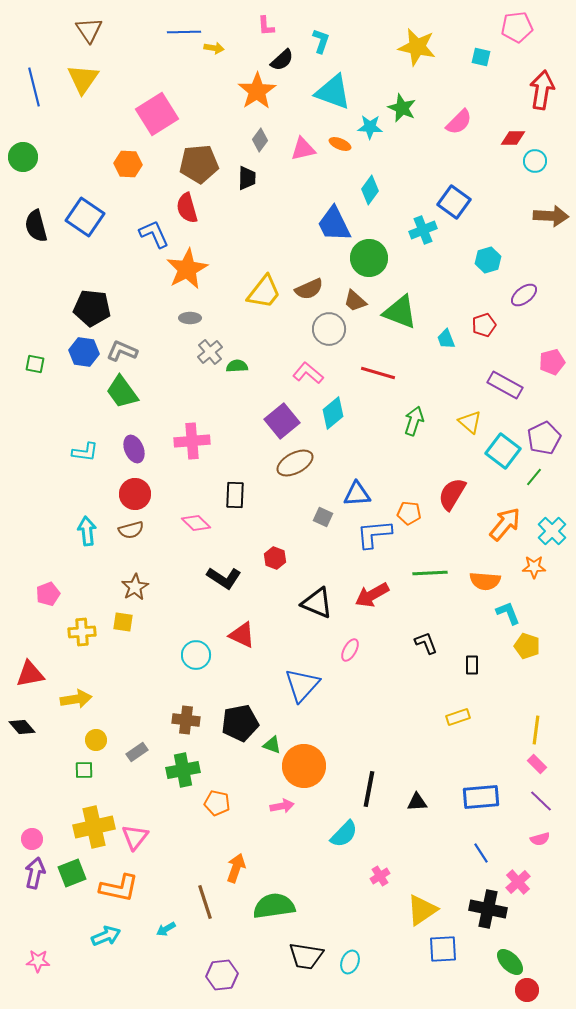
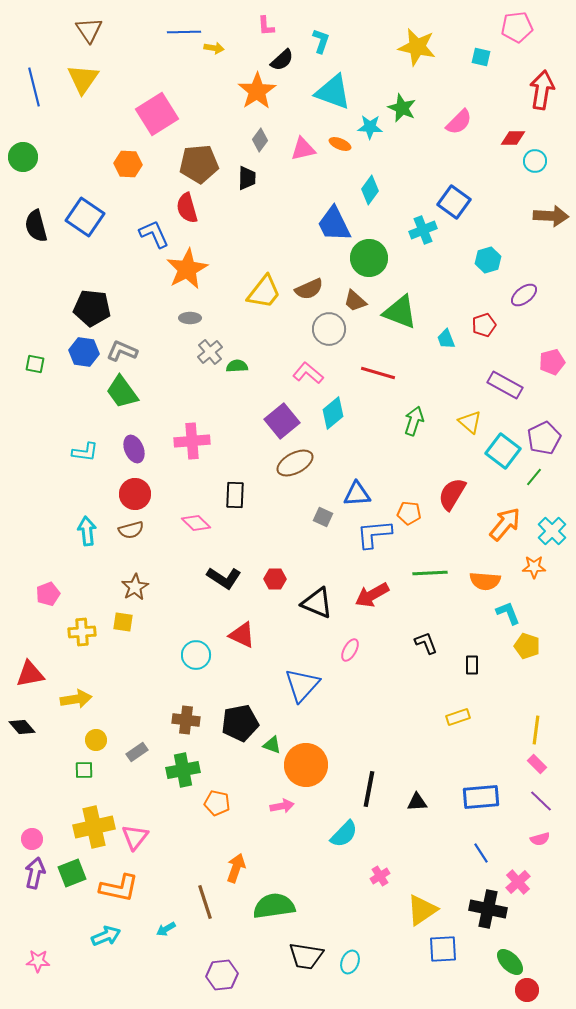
red hexagon at (275, 558): moved 21 px down; rotated 20 degrees counterclockwise
orange circle at (304, 766): moved 2 px right, 1 px up
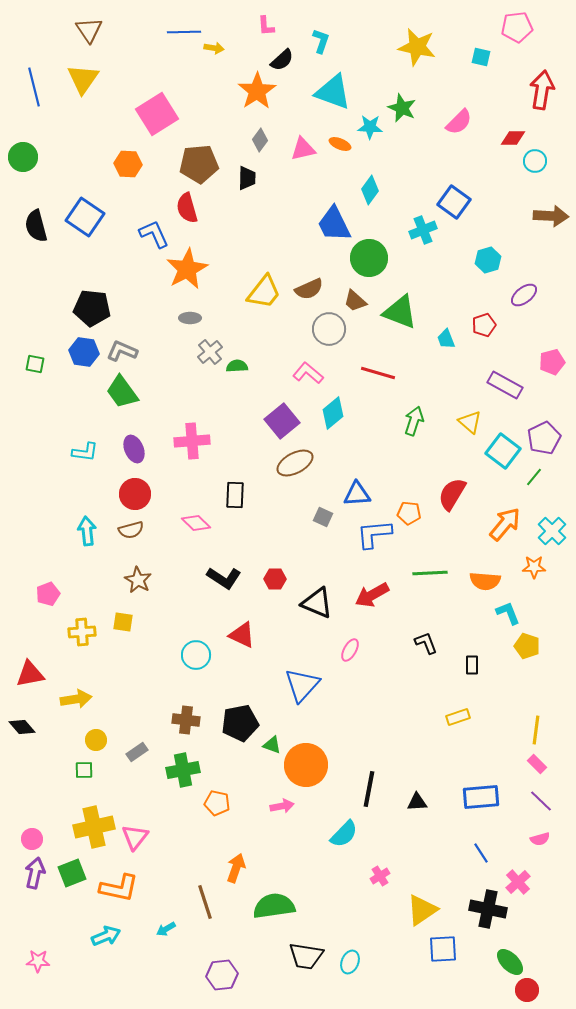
brown star at (135, 587): moved 3 px right, 7 px up; rotated 12 degrees counterclockwise
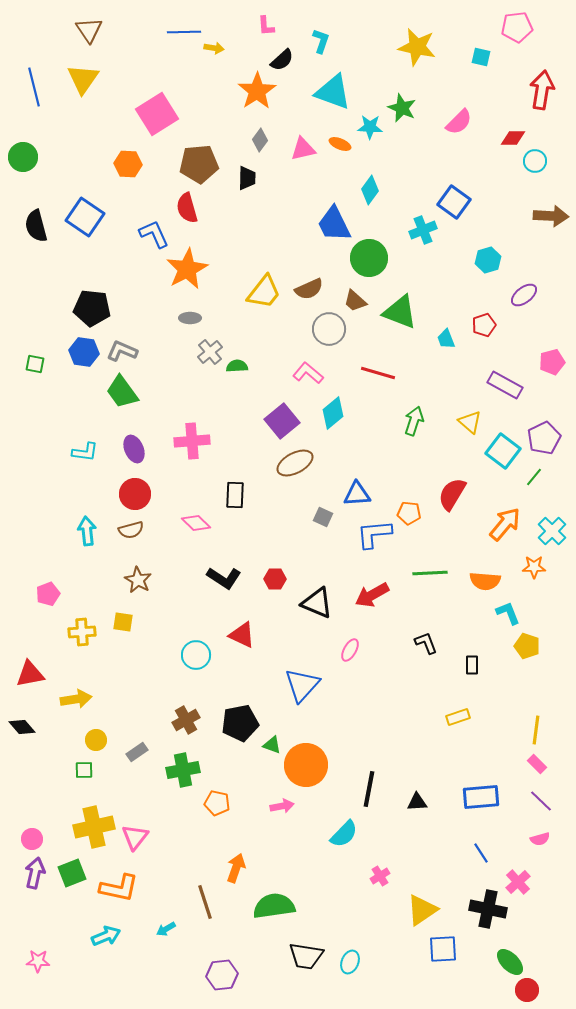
brown cross at (186, 720): rotated 36 degrees counterclockwise
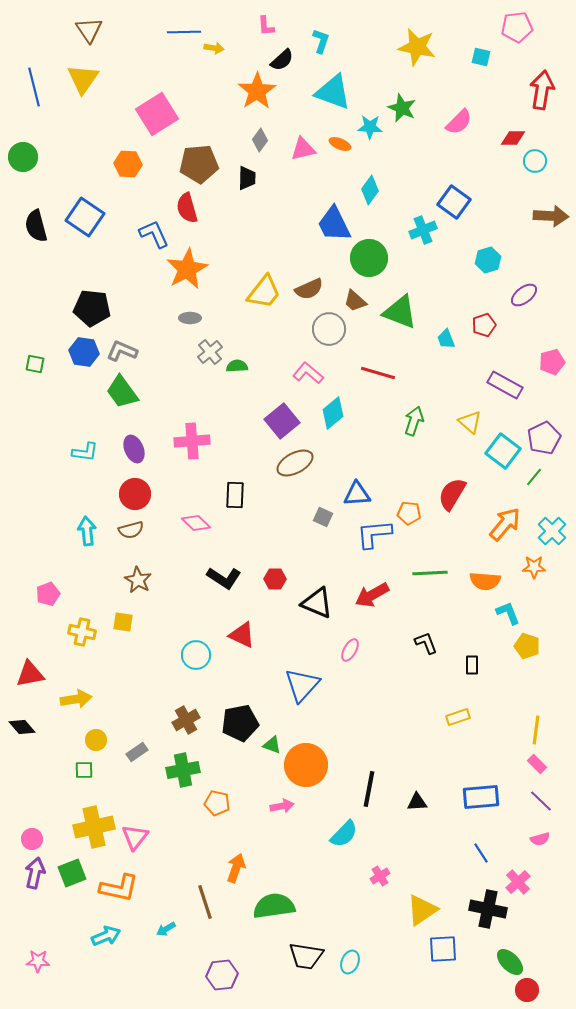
yellow cross at (82, 632): rotated 16 degrees clockwise
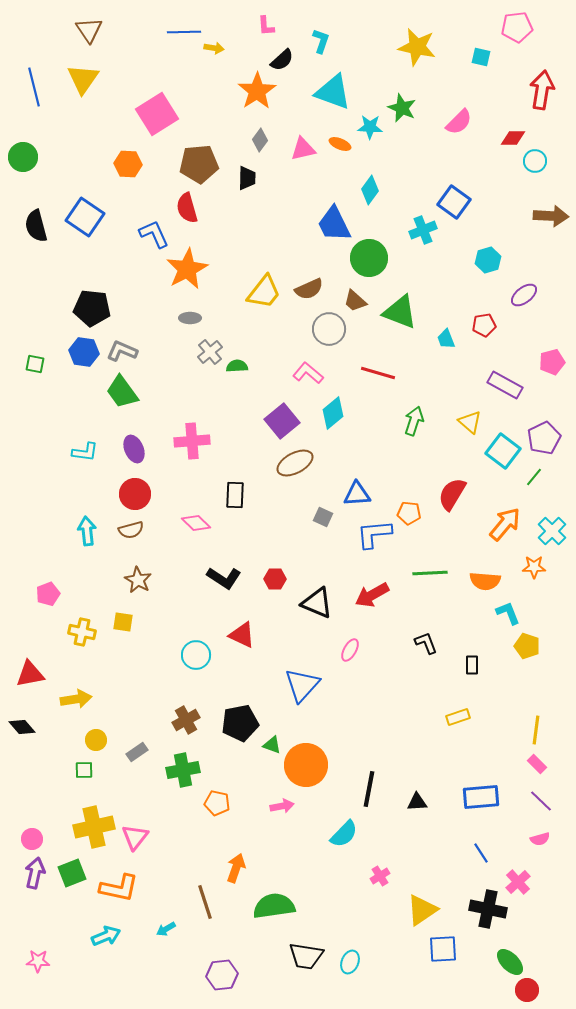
red pentagon at (484, 325): rotated 10 degrees clockwise
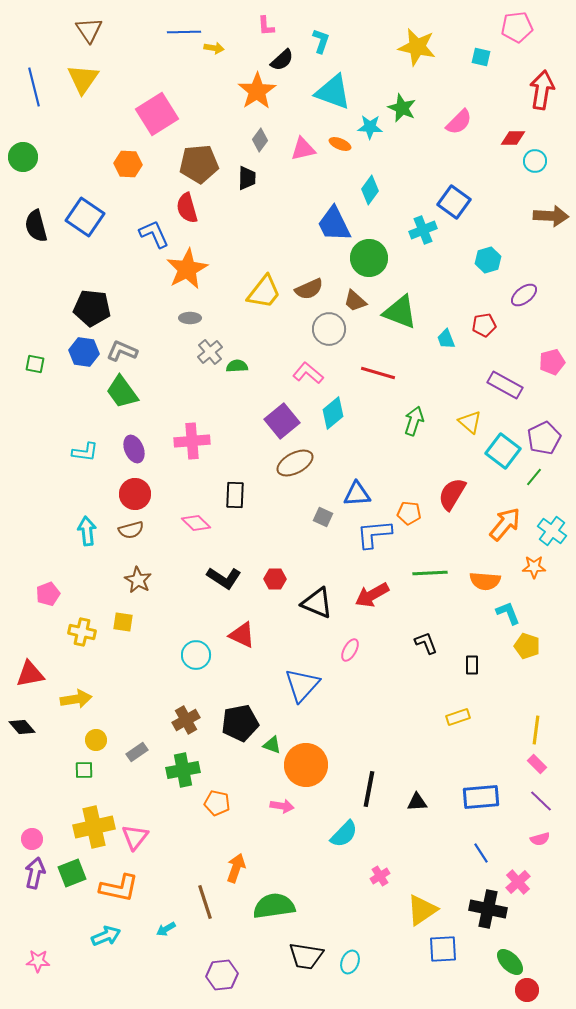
cyan cross at (552, 531): rotated 8 degrees counterclockwise
pink arrow at (282, 806): rotated 20 degrees clockwise
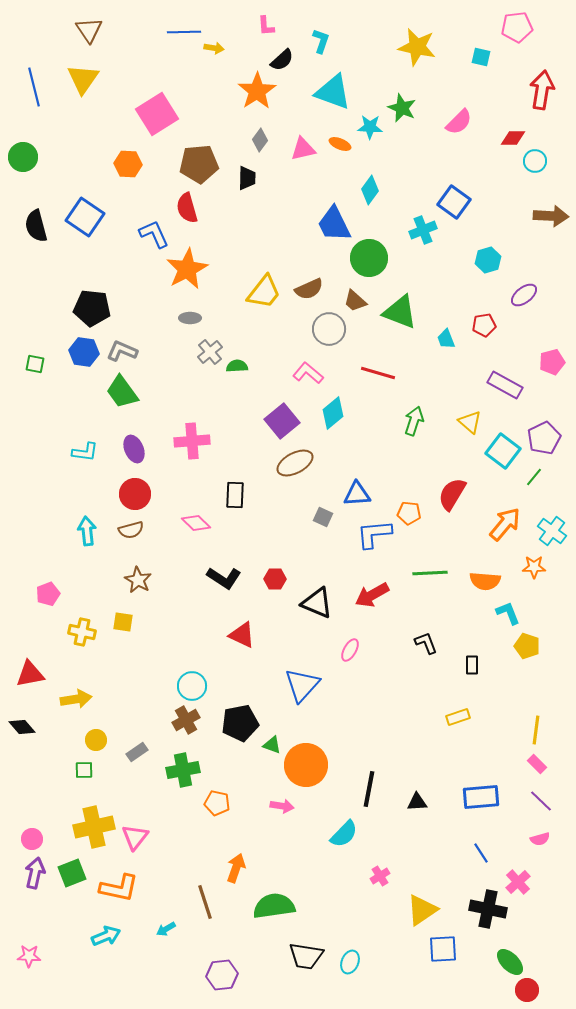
cyan circle at (196, 655): moved 4 px left, 31 px down
pink star at (38, 961): moved 9 px left, 5 px up
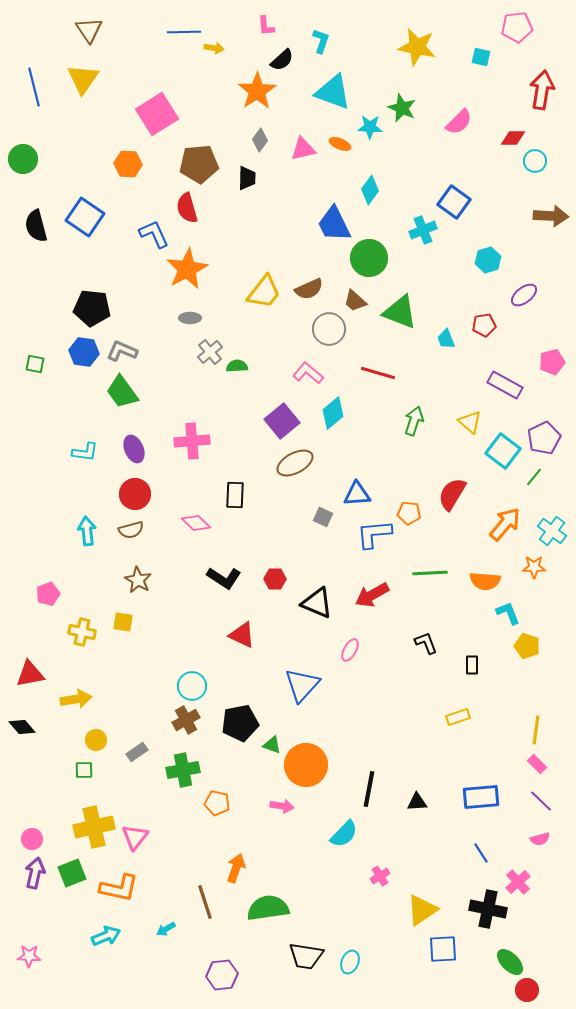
green circle at (23, 157): moved 2 px down
green semicircle at (274, 906): moved 6 px left, 2 px down
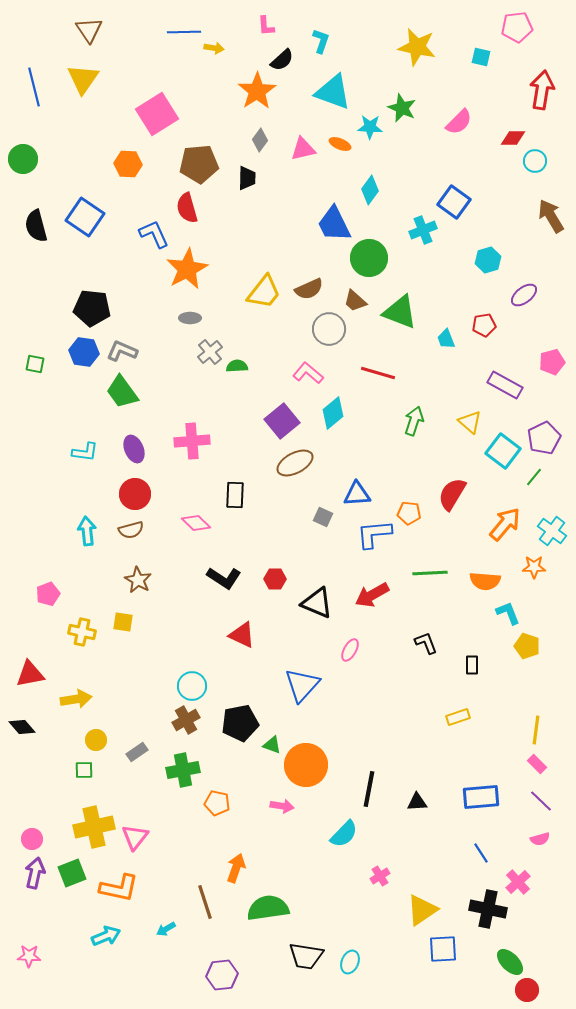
brown arrow at (551, 216): rotated 124 degrees counterclockwise
